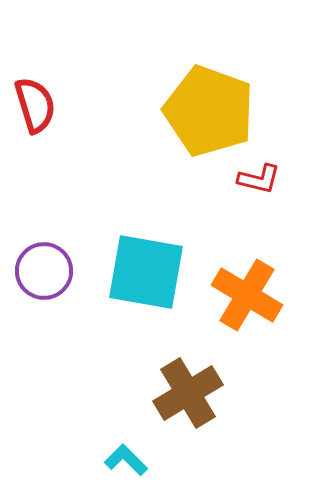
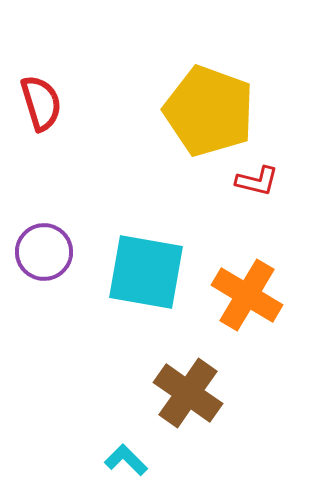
red semicircle: moved 6 px right, 2 px up
red L-shape: moved 2 px left, 2 px down
purple circle: moved 19 px up
brown cross: rotated 24 degrees counterclockwise
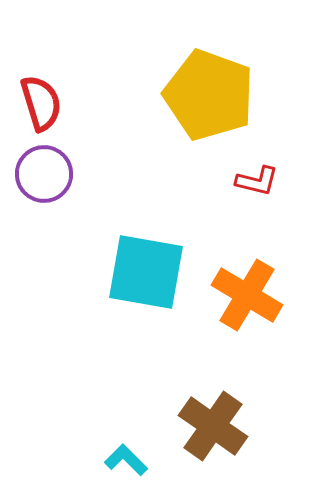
yellow pentagon: moved 16 px up
purple circle: moved 78 px up
brown cross: moved 25 px right, 33 px down
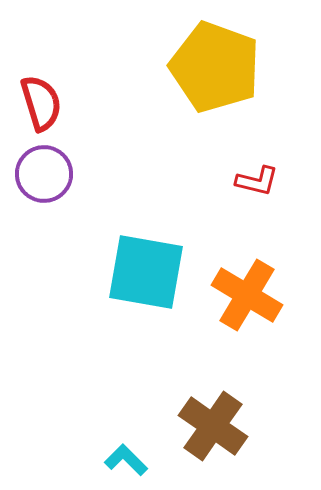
yellow pentagon: moved 6 px right, 28 px up
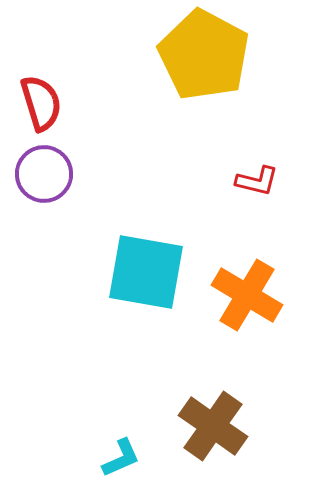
yellow pentagon: moved 11 px left, 12 px up; rotated 8 degrees clockwise
cyan L-shape: moved 5 px left, 2 px up; rotated 111 degrees clockwise
